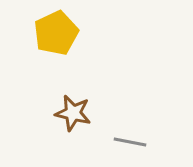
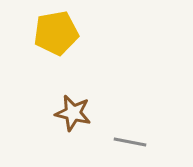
yellow pentagon: rotated 15 degrees clockwise
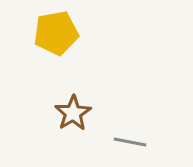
brown star: rotated 27 degrees clockwise
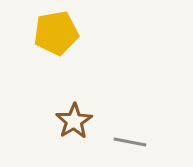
brown star: moved 1 px right, 8 px down
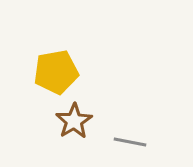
yellow pentagon: moved 39 px down
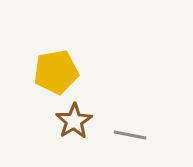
gray line: moved 7 px up
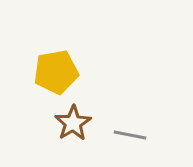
brown star: moved 1 px left, 2 px down
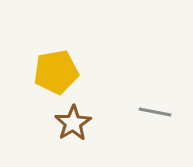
gray line: moved 25 px right, 23 px up
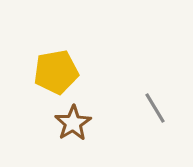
gray line: moved 4 px up; rotated 48 degrees clockwise
